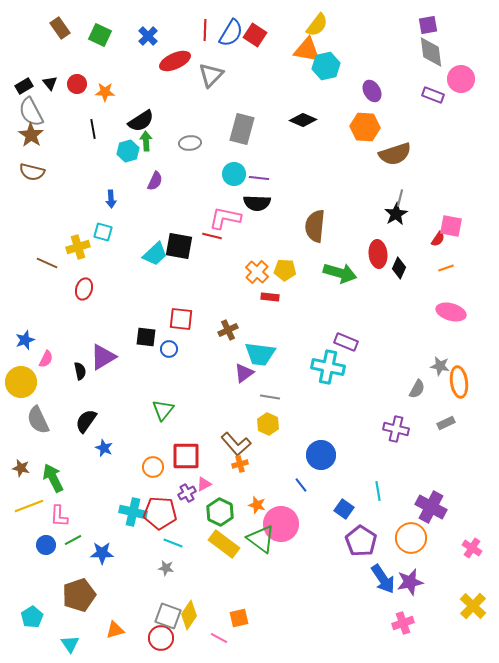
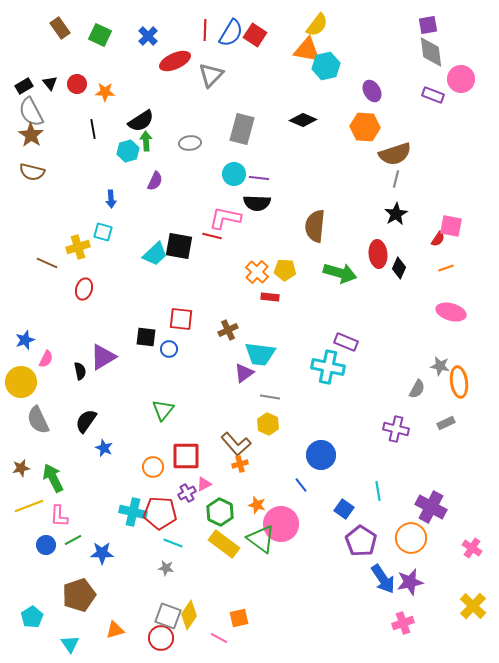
gray line at (400, 198): moved 4 px left, 19 px up
brown star at (21, 468): rotated 24 degrees counterclockwise
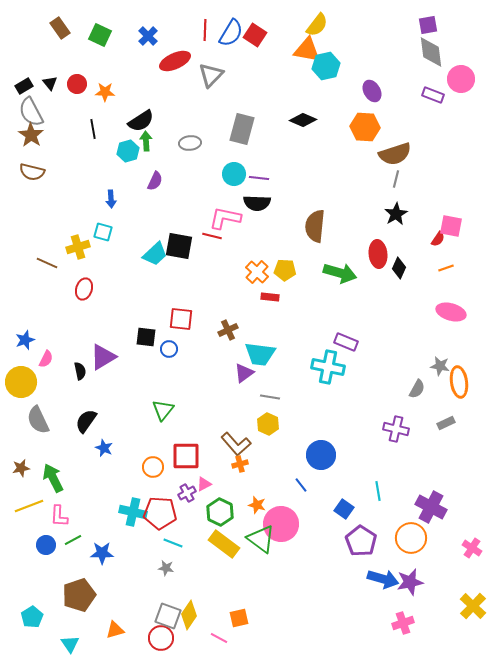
blue arrow at (383, 579): rotated 40 degrees counterclockwise
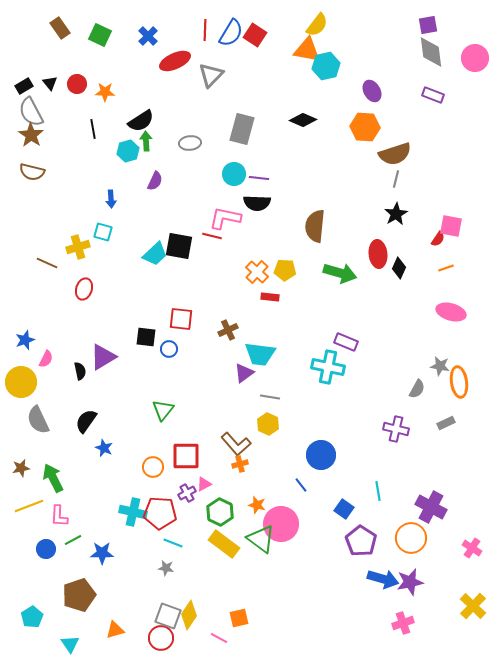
pink circle at (461, 79): moved 14 px right, 21 px up
blue circle at (46, 545): moved 4 px down
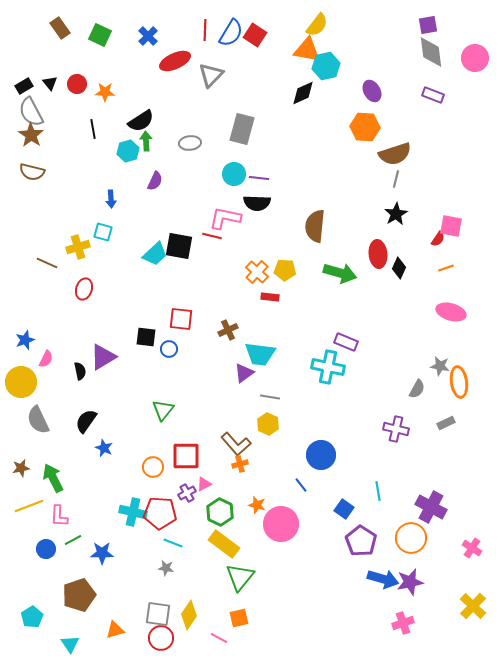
black diamond at (303, 120): moved 27 px up; rotated 48 degrees counterclockwise
green triangle at (261, 539): moved 21 px left, 38 px down; rotated 32 degrees clockwise
gray square at (168, 616): moved 10 px left, 2 px up; rotated 12 degrees counterclockwise
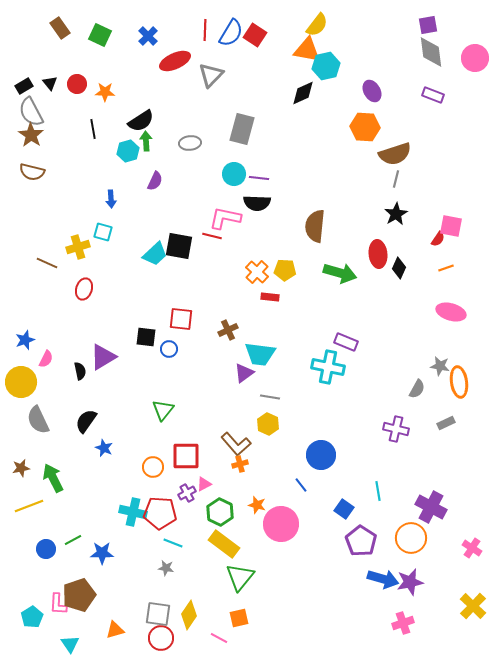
pink L-shape at (59, 516): moved 1 px left, 88 px down
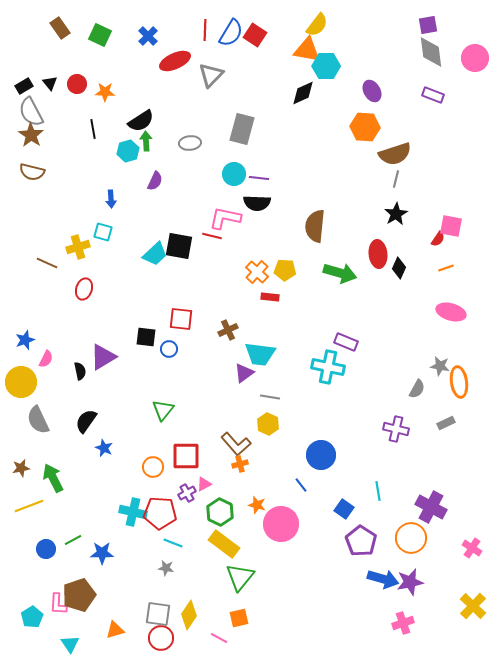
cyan hexagon at (326, 66): rotated 12 degrees clockwise
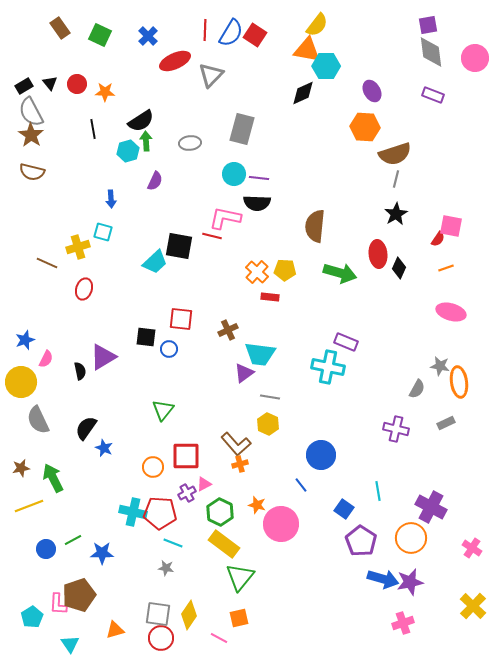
cyan trapezoid at (155, 254): moved 8 px down
black semicircle at (86, 421): moved 7 px down
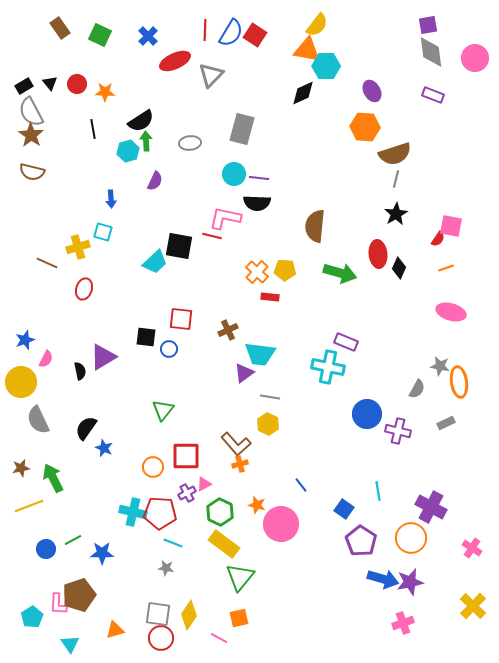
purple cross at (396, 429): moved 2 px right, 2 px down
blue circle at (321, 455): moved 46 px right, 41 px up
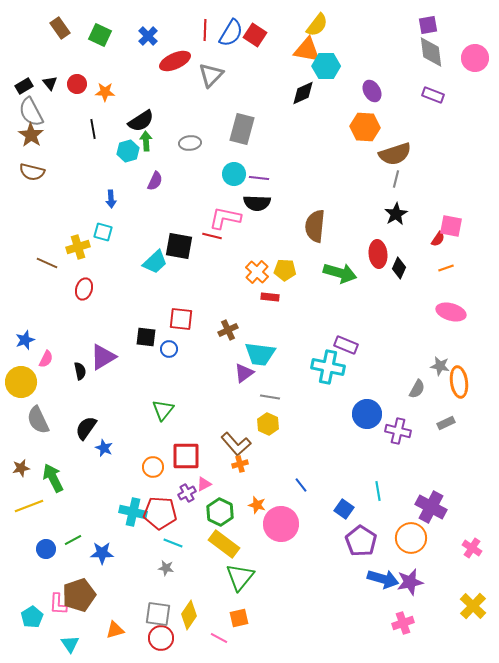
purple rectangle at (346, 342): moved 3 px down
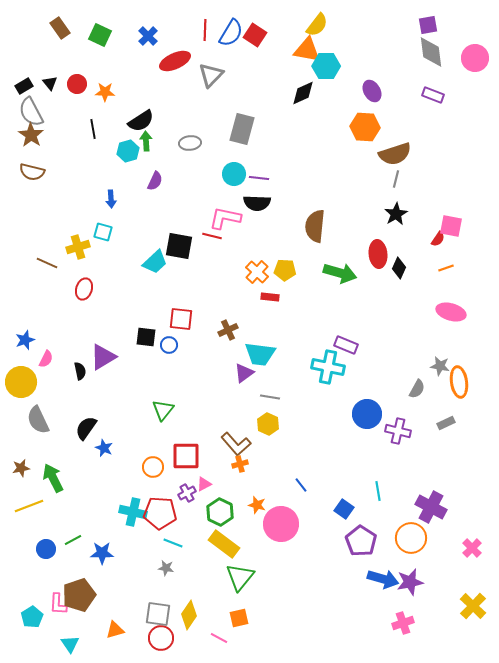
blue circle at (169, 349): moved 4 px up
pink cross at (472, 548): rotated 12 degrees clockwise
